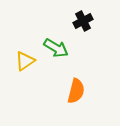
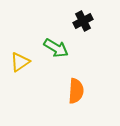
yellow triangle: moved 5 px left, 1 px down
orange semicircle: rotated 10 degrees counterclockwise
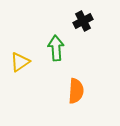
green arrow: rotated 125 degrees counterclockwise
